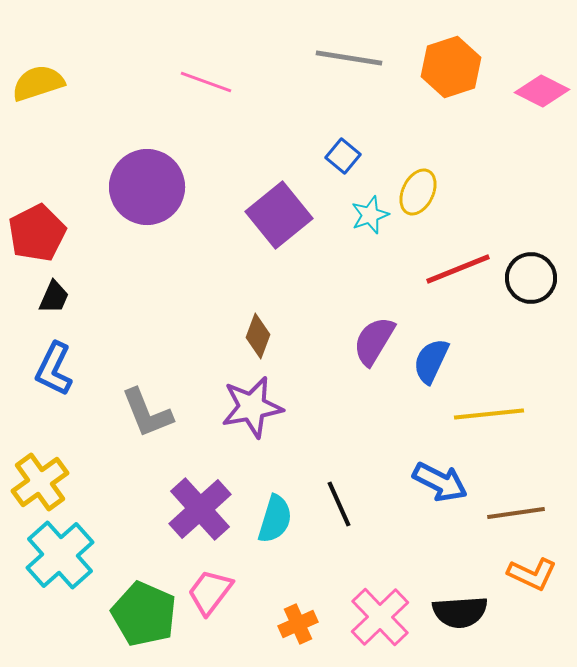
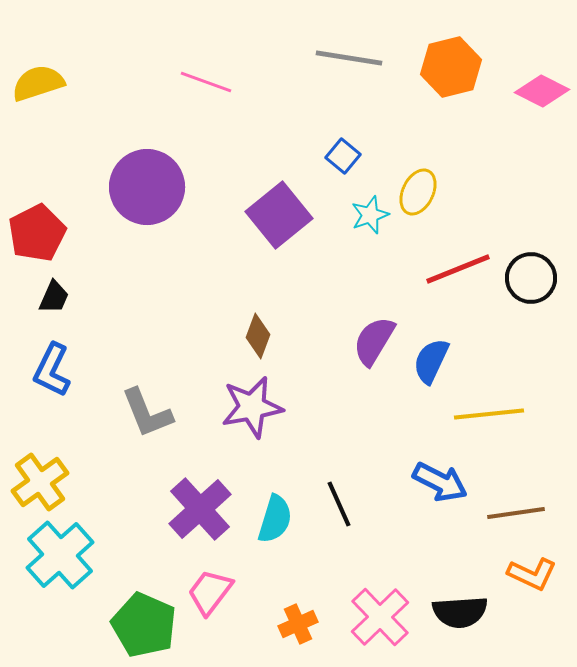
orange hexagon: rotated 4 degrees clockwise
blue L-shape: moved 2 px left, 1 px down
green pentagon: moved 11 px down
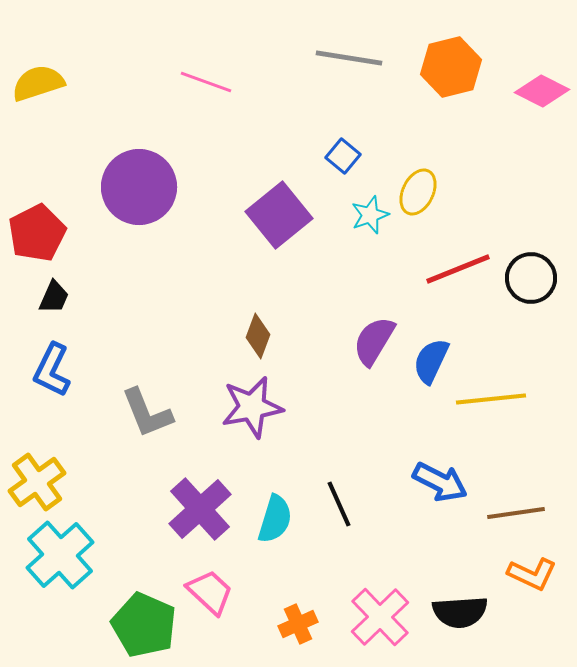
purple circle: moved 8 px left
yellow line: moved 2 px right, 15 px up
yellow cross: moved 3 px left
pink trapezoid: rotated 96 degrees clockwise
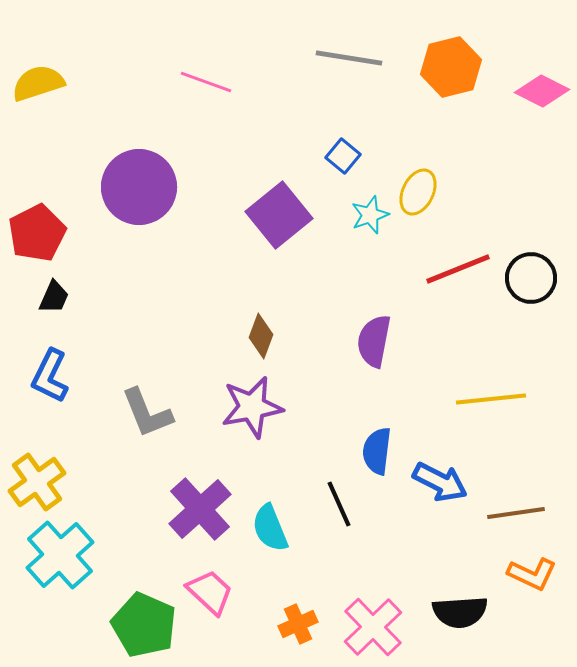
brown diamond: moved 3 px right
purple semicircle: rotated 20 degrees counterclockwise
blue semicircle: moved 54 px left, 90 px down; rotated 18 degrees counterclockwise
blue L-shape: moved 2 px left, 6 px down
cyan semicircle: moved 5 px left, 9 px down; rotated 141 degrees clockwise
pink cross: moved 7 px left, 10 px down
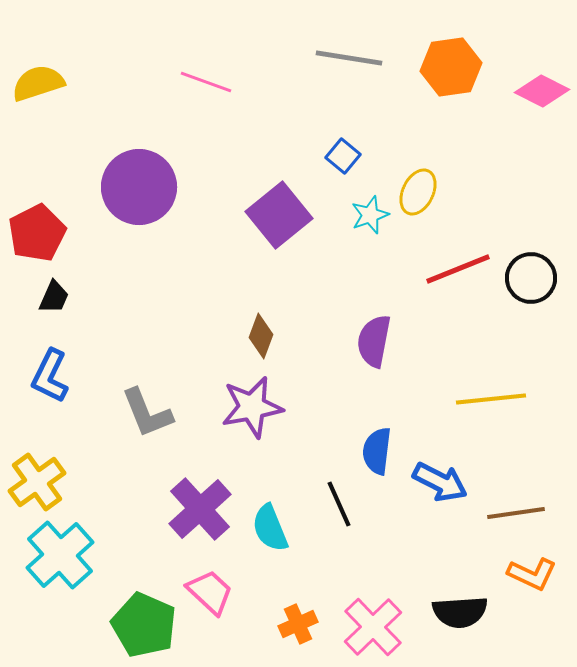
orange hexagon: rotated 6 degrees clockwise
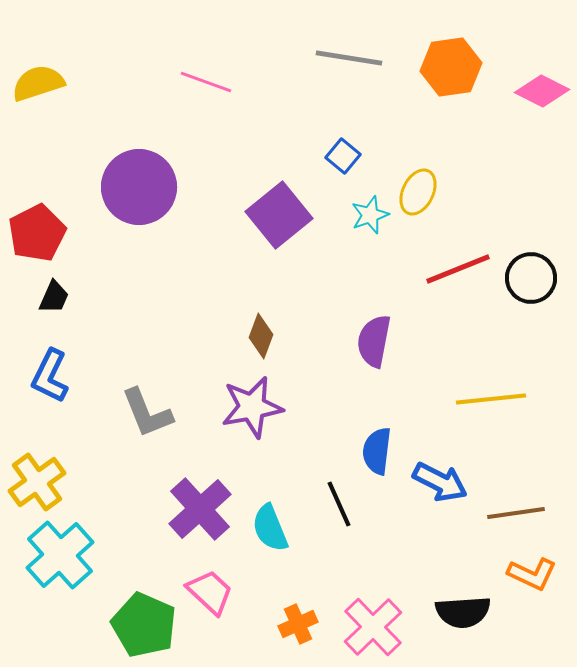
black semicircle: moved 3 px right
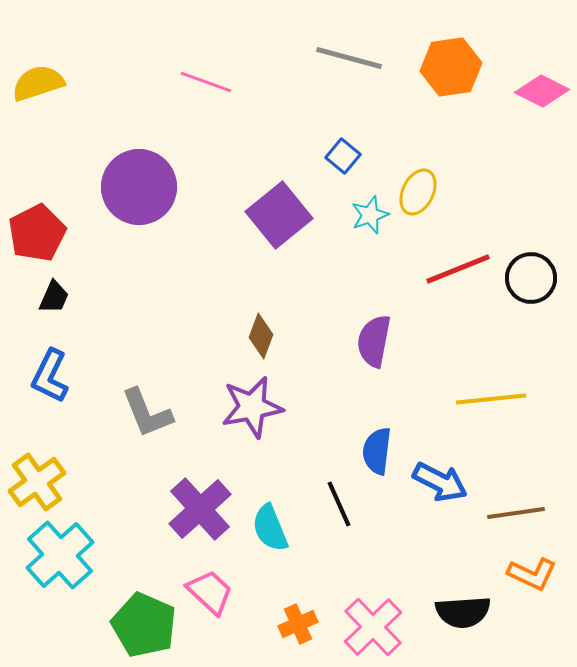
gray line: rotated 6 degrees clockwise
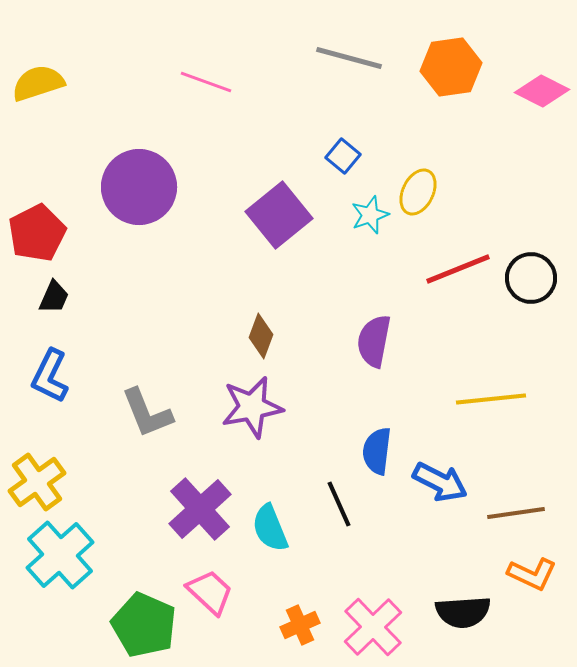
orange cross: moved 2 px right, 1 px down
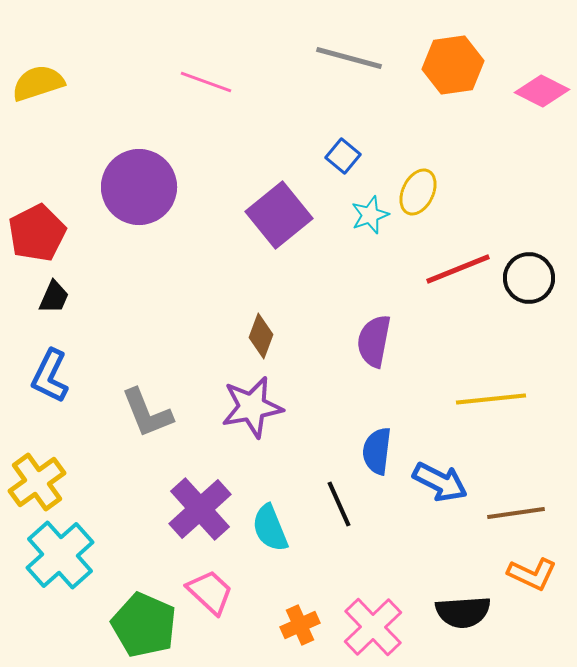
orange hexagon: moved 2 px right, 2 px up
black circle: moved 2 px left
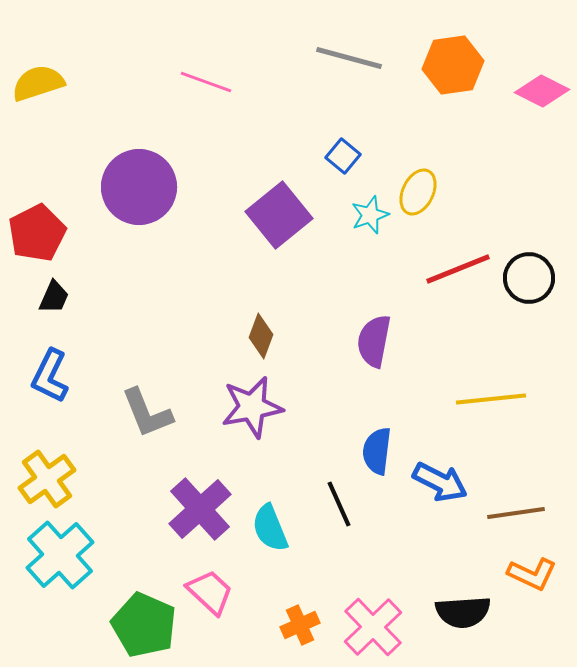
yellow cross: moved 10 px right, 3 px up
